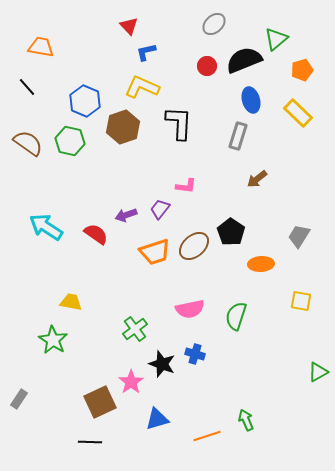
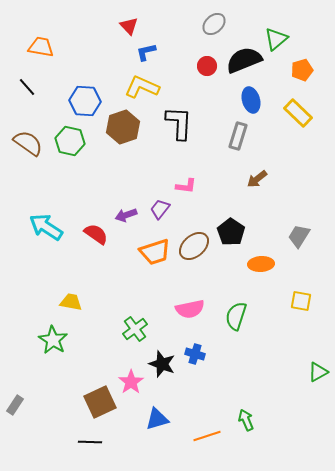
blue hexagon at (85, 101): rotated 20 degrees counterclockwise
gray rectangle at (19, 399): moved 4 px left, 6 px down
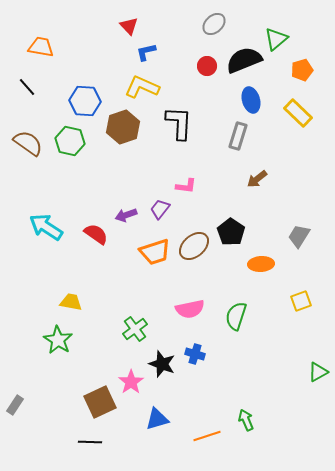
yellow square at (301, 301): rotated 30 degrees counterclockwise
green star at (53, 340): moved 5 px right
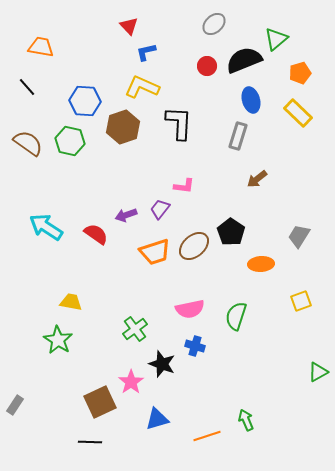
orange pentagon at (302, 70): moved 2 px left, 3 px down
pink L-shape at (186, 186): moved 2 px left
blue cross at (195, 354): moved 8 px up
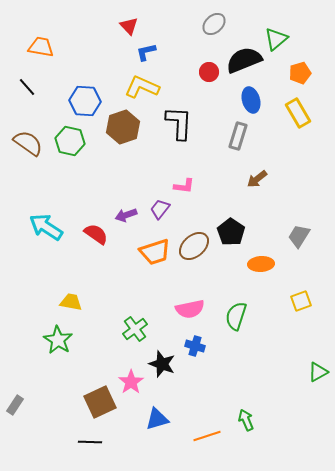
red circle at (207, 66): moved 2 px right, 6 px down
yellow rectangle at (298, 113): rotated 16 degrees clockwise
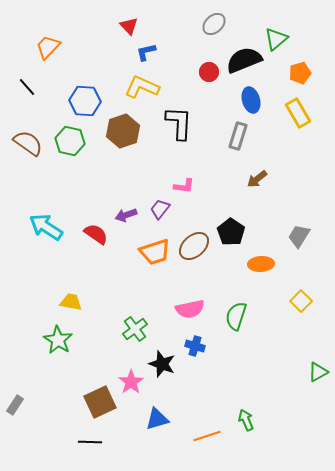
orange trapezoid at (41, 47): moved 7 px right; rotated 56 degrees counterclockwise
brown hexagon at (123, 127): moved 4 px down
yellow square at (301, 301): rotated 25 degrees counterclockwise
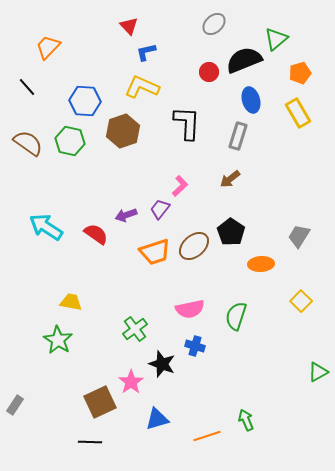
black L-shape at (179, 123): moved 8 px right
brown arrow at (257, 179): moved 27 px left
pink L-shape at (184, 186): moved 4 px left; rotated 50 degrees counterclockwise
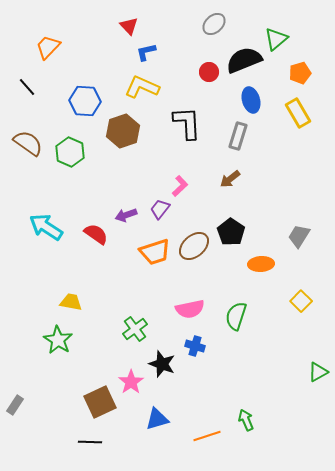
black L-shape at (187, 123): rotated 6 degrees counterclockwise
green hexagon at (70, 141): moved 11 px down; rotated 12 degrees clockwise
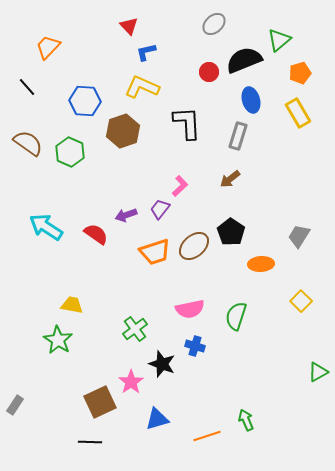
green triangle at (276, 39): moved 3 px right, 1 px down
yellow trapezoid at (71, 302): moved 1 px right, 3 px down
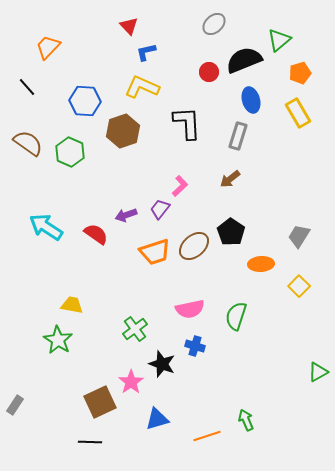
yellow square at (301, 301): moved 2 px left, 15 px up
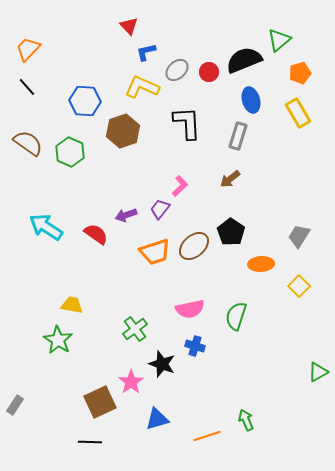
gray ellipse at (214, 24): moved 37 px left, 46 px down
orange trapezoid at (48, 47): moved 20 px left, 2 px down
